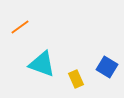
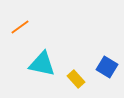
cyan triangle: rotated 8 degrees counterclockwise
yellow rectangle: rotated 18 degrees counterclockwise
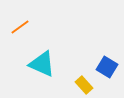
cyan triangle: rotated 12 degrees clockwise
yellow rectangle: moved 8 px right, 6 px down
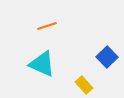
orange line: moved 27 px right, 1 px up; rotated 18 degrees clockwise
blue square: moved 10 px up; rotated 15 degrees clockwise
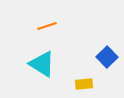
cyan triangle: rotated 8 degrees clockwise
yellow rectangle: moved 1 px up; rotated 54 degrees counterclockwise
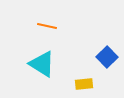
orange line: rotated 30 degrees clockwise
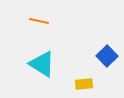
orange line: moved 8 px left, 5 px up
blue square: moved 1 px up
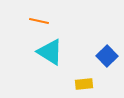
cyan triangle: moved 8 px right, 12 px up
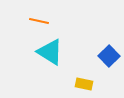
blue square: moved 2 px right
yellow rectangle: rotated 18 degrees clockwise
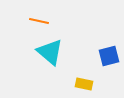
cyan triangle: rotated 8 degrees clockwise
blue square: rotated 30 degrees clockwise
